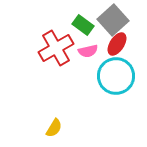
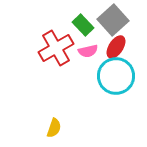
green rectangle: rotated 10 degrees clockwise
red ellipse: moved 1 px left, 3 px down
yellow semicircle: rotated 12 degrees counterclockwise
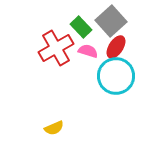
gray square: moved 2 px left, 1 px down
green rectangle: moved 2 px left, 2 px down
pink semicircle: rotated 150 degrees counterclockwise
yellow semicircle: rotated 48 degrees clockwise
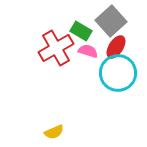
green rectangle: moved 4 px down; rotated 15 degrees counterclockwise
cyan circle: moved 2 px right, 3 px up
yellow semicircle: moved 4 px down
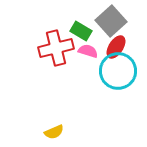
red cross: rotated 16 degrees clockwise
cyan circle: moved 2 px up
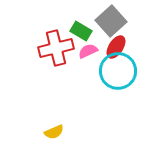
pink semicircle: rotated 42 degrees counterclockwise
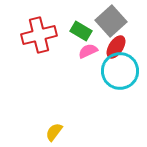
red cross: moved 17 px left, 13 px up
cyan circle: moved 2 px right
yellow semicircle: rotated 150 degrees clockwise
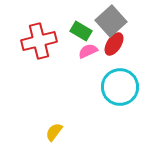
red cross: moved 6 px down
red ellipse: moved 2 px left, 3 px up
cyan circle: moved 16 px down
